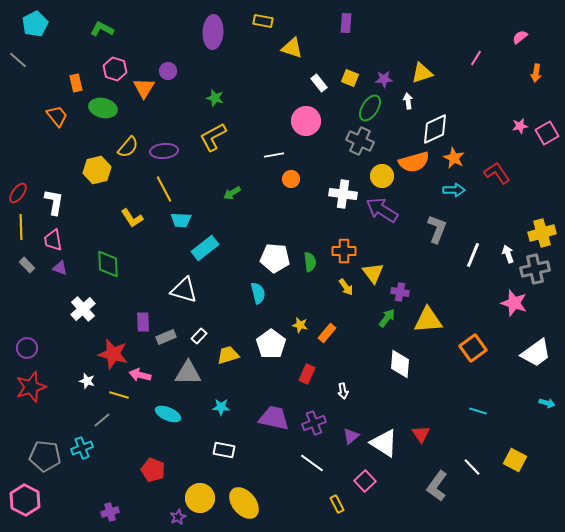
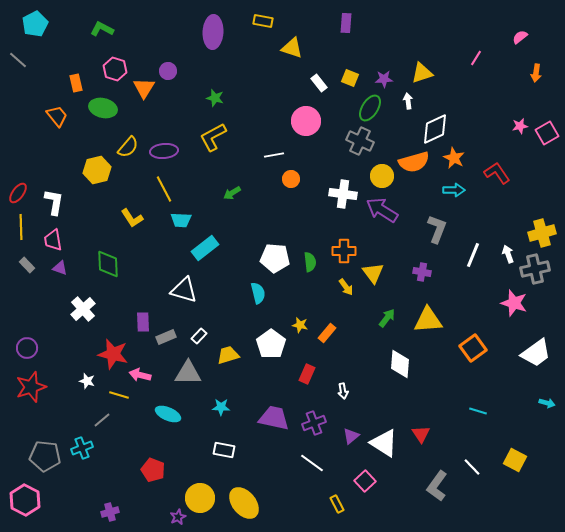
purple cross at (400, 292): moved 22 px right, 20 px up
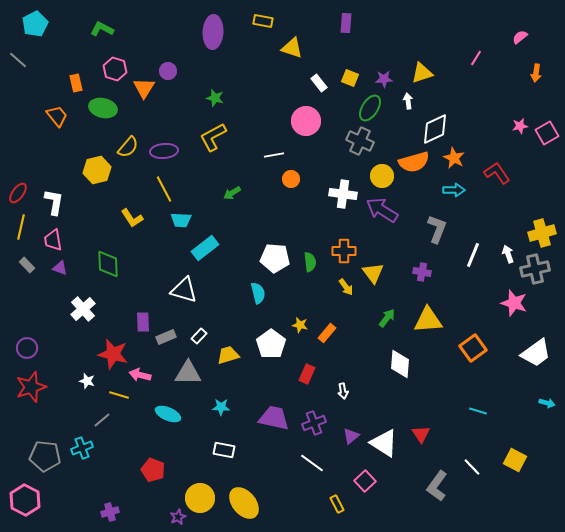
yellow line at (21, 227): rotated 15 degrees clockwise
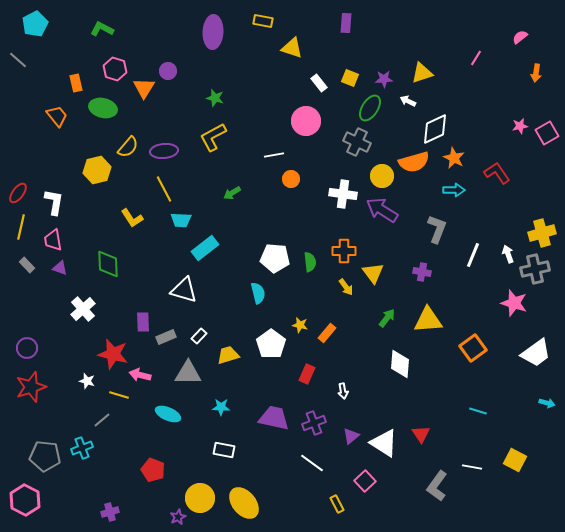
white arrow at (408, 101): rotated 56 degrees counterclockwise
gray cross at (360, 141): moved 3 px left, 1 px down
white line at (472, 467): rotated 36 degrees counterclockwise
